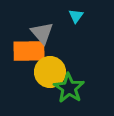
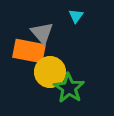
orange rectangle: rotated 12 degrees clockwise
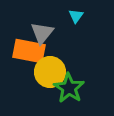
gray triangle: rotated 20 degrees clockwise
